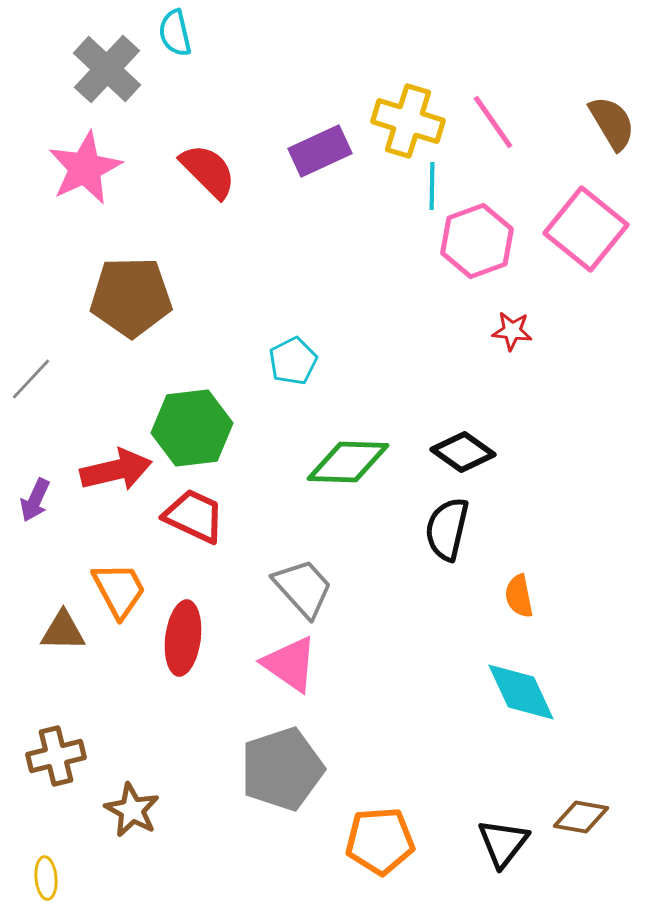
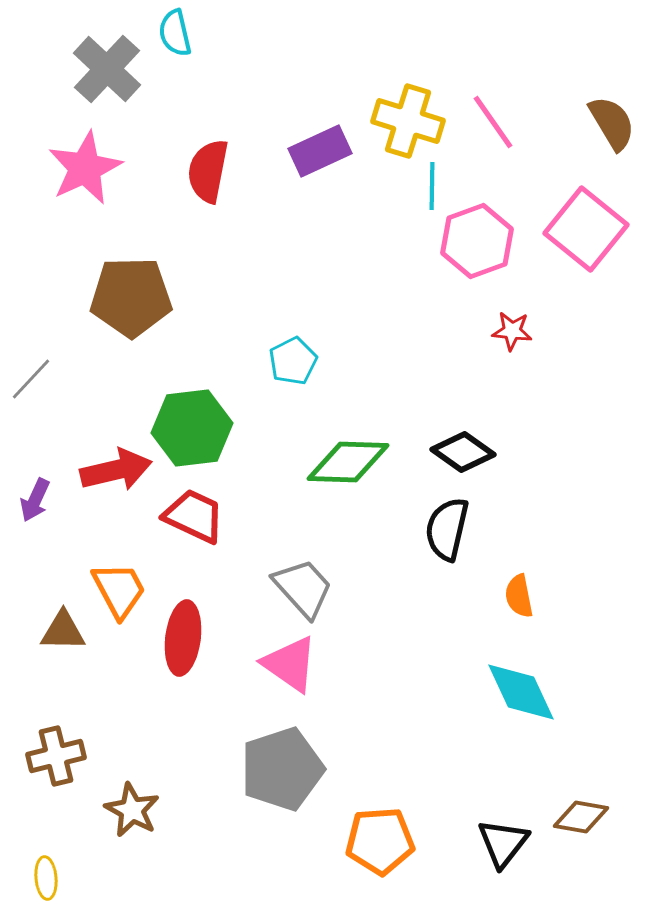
red semicircle: rotated 124 degrees counterclockwise
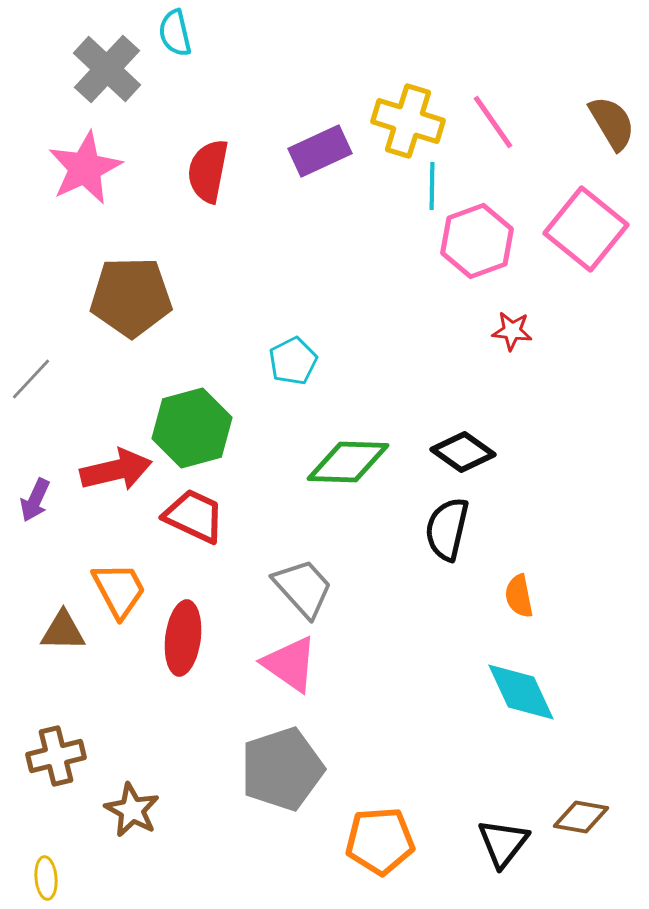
green hexagon: rotated 8 degrees counterclockwise
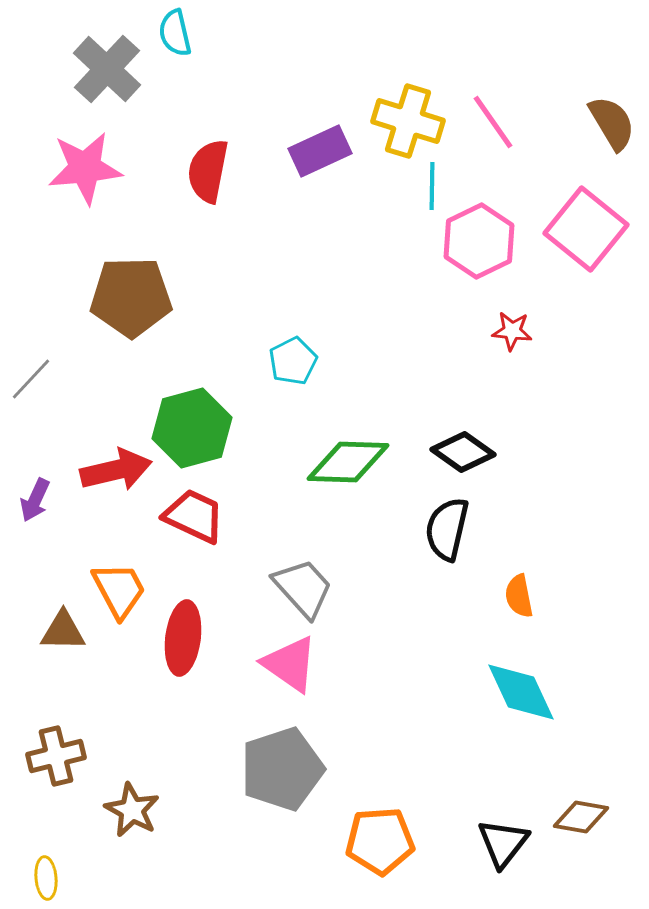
pink star: rotated 20 degrees clockwise
pink hexagon: moved 2 px right; rotated 6 degrees counterclockwise
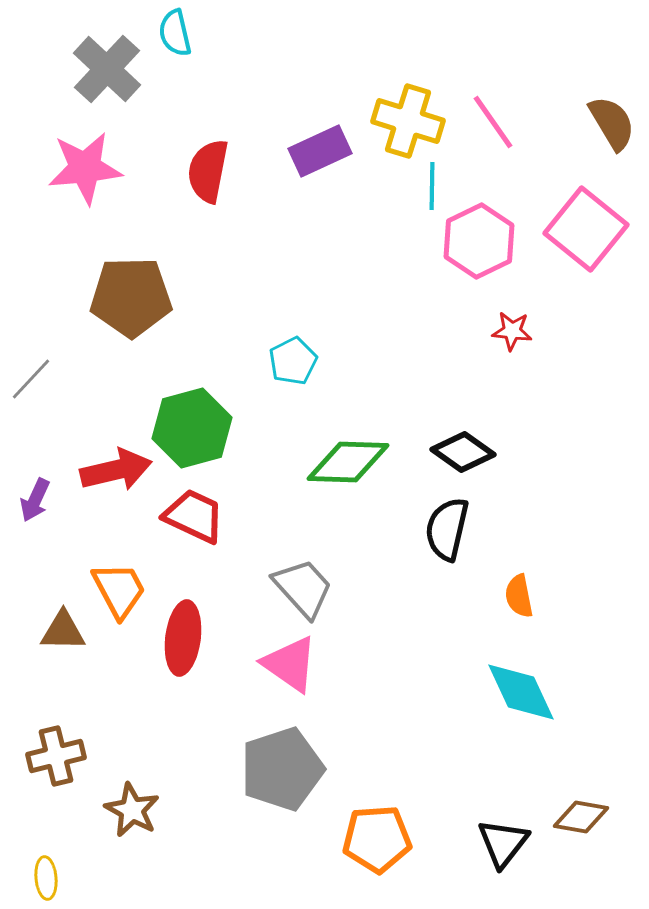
orange pentagon: moved 3 px left, 2 px up
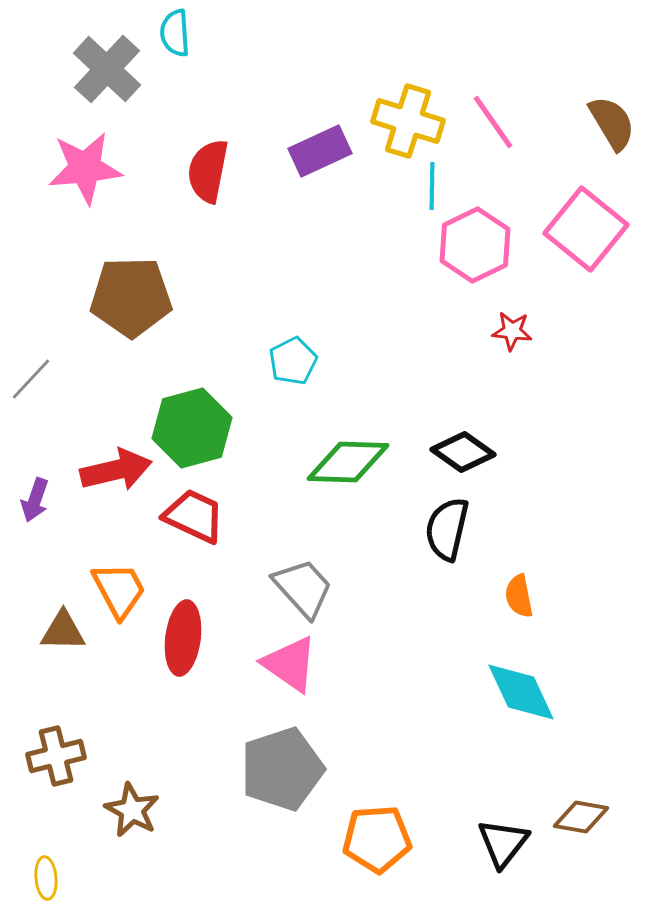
cyan semicircle: rotated 9 degrees clockwise
pink hexagon: moved 4 px left, 4 px down
purple arrow: rotated 6 degrees counterclockwise
